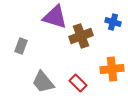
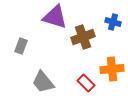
brown cross: moved 2 px right, 1 px down
red rectangle: moved 8 px right
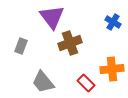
purple triangle: moved 3 px left; rotated 36 degrees clockwise
blue cross: rotated 14 degrees clockwise
brown cross: moved 13 px left, 6 px down
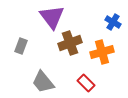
orange cross: moved 10 px left, 17 px up; rotated 10 degrees counterclockwise
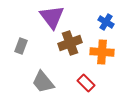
blue cross: moved 7 px left
orange cross: rotated 20 degrees clockwise
